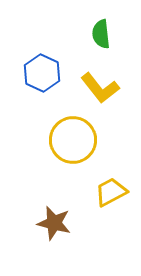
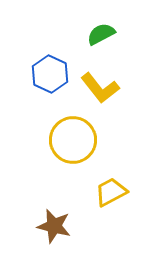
green semicircle: rotated 68 degrees clockwise
blue hexagon: moved 8 px right, 1 px down
brown star: moved 3 px down
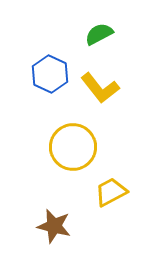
green semicircle: moved 2 px left
yellow circle: moved 7 px down
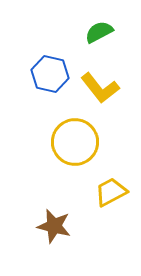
green semicircle: moved 2 px up
blue hexagon: rotated 12 degrees counterclockwise
yellow circle: moved 2 px right, 5 px up
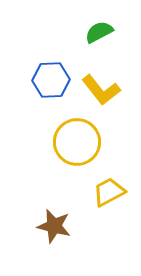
blue hexagon: moved 1 px right, 6 px down; rotated 15 degrees counterclockwise
yellow L-shape: moved 1 px right, 2 px down
yellow circle: moved 2 px right
yellow trapezoid: moved 2 px left
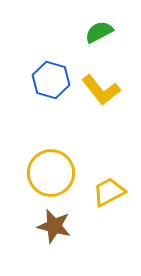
blue hexagon: rotated 18 degrees clockwise
yellow circle: moved 26 px left, 31 px down
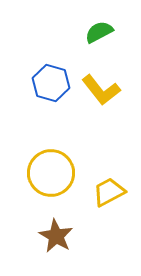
blue hexagon: moved 3 px down
brown star: moved 2 px right, 10 px down; rotated 16 degrees clockwise
